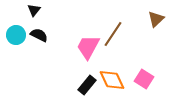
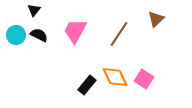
brown line: moved 6 px right
pink trapezoid: moved 13 px left, 16 px up
orange diamond: moved 3 px right, 3 px up
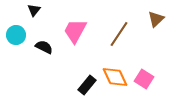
black semicircle: moved 5 px right, 12 px down
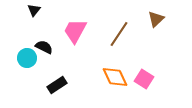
cyan circle: moved 11 px right, 23 px down
black rectangle: moved 30 px left; rotated 18 degrees clockwise
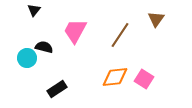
brown triangle: rotated 12 degrees counterclockwise
brown line: moved 1 px right, 1 px down
black semicircle: rotated 12 degrees counterclockwise
orange diamond: rotated 72 degrees counterclockwise
black rectangle: moved 4 px down
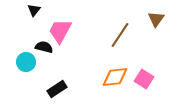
pink trapezoid: moved 15 px left
cyan circle: moved 1 px left, 4 px down
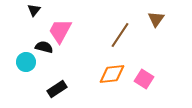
orange diamond: moved 3 px left, 3 px up
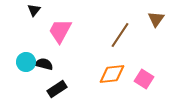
black semicircle: moved 17 px down
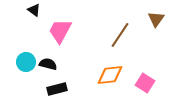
black triangle: rotated 32 degrees counterclockwise
black semicircle: moved 4 px right
orange diamond: moved 2 px left, 1 px down
pink square: moved 1 px right, 4 px down
black rectangle: rotated 18 degrees clockwise
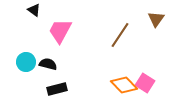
orange diamond: moved 14 px right, 10 px down; rotated 52 degrees clockwise
